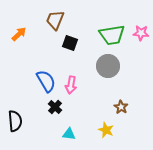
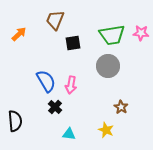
black square: moved 3 px right; rotated 28 degrees counterclockwise
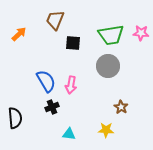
green trapezoid: moved 1 px left
black square: rotated 14 degrees clockwise
black cross: moved 3 px left; rotated 24 degrees clockwise
black semicircle: moved 3 px up
yellow star: rotated 21 degrees counterclockwise
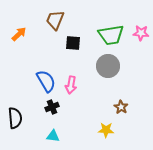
cyan triangle: moved 16 px left, 2 px down
